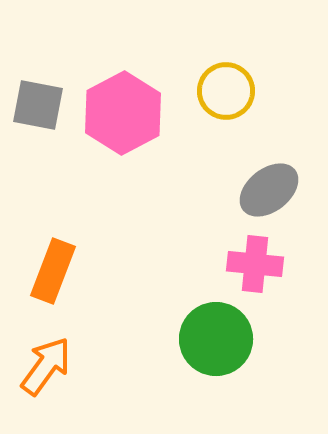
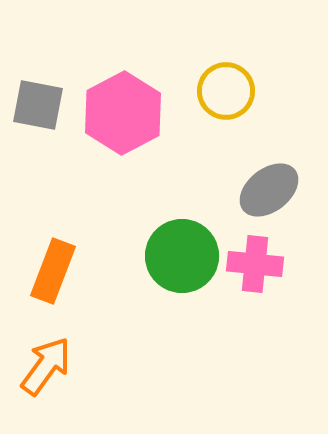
green circle: moved 34 px left, 83 px up
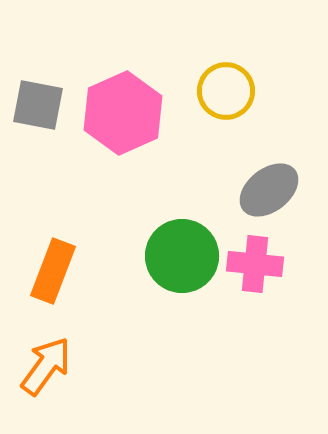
pink hexagon: rotated 4 degrees clockwise
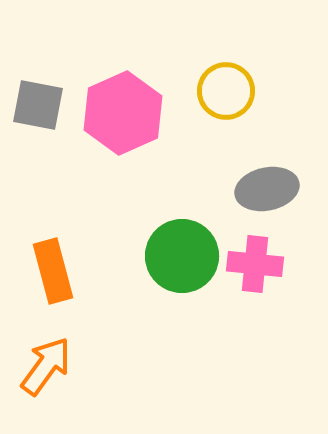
gray ellipse: moved 2 px left, 1 px up; rotated 26 degrees clockwise
orange rectangle: rotated 36 degrees counterclockwise
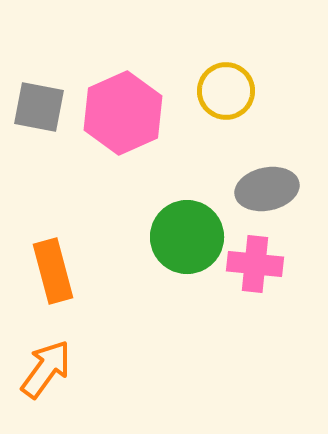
gray square: moved 1 px right, 2 px down
green circle: moved 5 px right, 19 px up
orange arrow: moved 3 px down
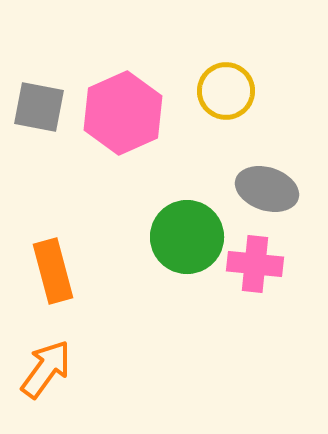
gray ellipse: rotated 30 degrees clockwise
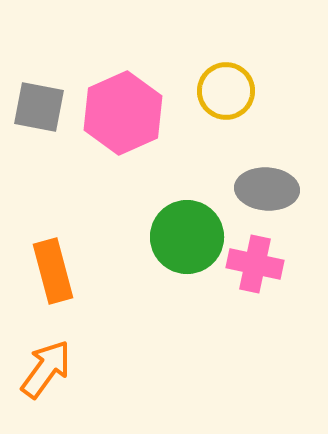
gray ellipse: rotated 14 degrees counterclockwise
pink cross: rotated 6 degrees clockwise
